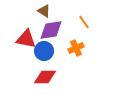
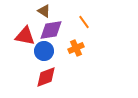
red triangle: moved 1 px left, 3 px up
red diamond: moved 1 px right; rotated 20 degrees counterclockwise
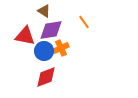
orange cross: moved 15 px left
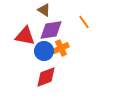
brown triangle: moved 1 px up
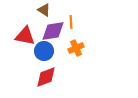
orange line: moved 13 px left; rotated 32 degrees clockwise
purple diamond: moved 2 px right, 1 px down
orange cross: moved 15 px right
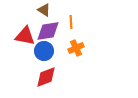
purple diamond: moved 5 px left
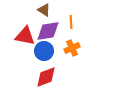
orange cross: moved 4 px left
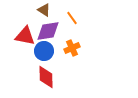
orange line: moved 1 px right, 4 px up; rotated 32 degrees counterclockwise
red diamond: rotated 70 degrees counterclockwise
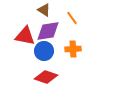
orange cross: moved 1 px right, 1 px down; rotated 21 degrees clockwise
red diamond: rotated 70 degrees counterclockwise
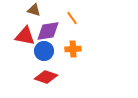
brown triangle: moved 10 px left; rotated 16 degrees counterclockwise
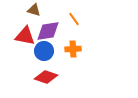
orange line: moved 2 px right, 1 px down
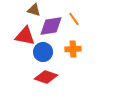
purple diamond: moved 3 px right, 5 px up
blue circle: moved 1 px left, 1 px down
